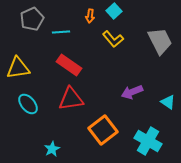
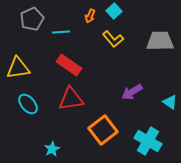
orange arrow: rotated 16 degrees clockwise
gray trapezoid: rotated 64 degrees counterclockwise
purple arrow: rotated 10 degrees counterclockwise
cyan triangle: moved 2 px right
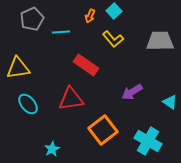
red rectangle: moved 17 px right
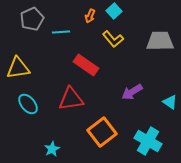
orange square: moved 1 px left, 2 px down
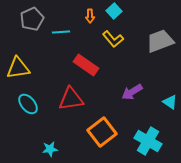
orange arrow: rotated 24 degrees counterclockwise
gray trapezoid: rotated 20 degrees counterclockwise
cyan star: moved 2 px left; rotated 21 degrees clockwise
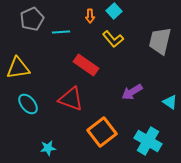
gray trapezoid: rotated 56 degrees counterclockwise
red triangle: rotated 28 degrees clockwise
cyan star: moved 2 px left, 1 px up
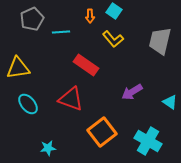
cyan square: rotated 14 degrees counterclockwise
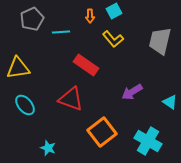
cyan square: rotated 28 degrees clockwise
cyan ellipse: moved 3 px left, 1 px down
cyan star: rotated 28 degrees clockwise
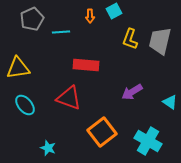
yellow L-shape: moved 17 px right; rotated 60 degrees clockwise
red rectangle: rotated 30 degrees counterclockwise
red triangle: moved 2 px left, 1 px up
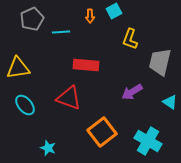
gray trapezoid: moved 21 px down
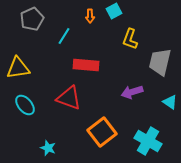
cyan line: moved 3 px right, 4 px down; rotated 54 degrees counterclockwise
purple arrow: rotated 15 degrees clockwise
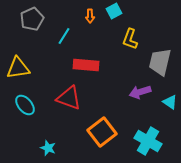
purple arrow: moved 8 px right
